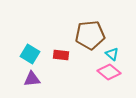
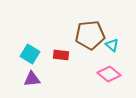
cyan triangle: moved 9 px up
pink diamond: moved 2 px down
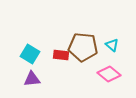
brown pentagon: moved 7 px left, 12 px down; rotated 12 degrees clockwise
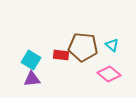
cyan square: moved 1 px right, 6 px down
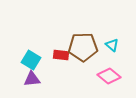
brown pentagon: rotated 8 degrees counterclockwise
pink diamond: moved 2 px down
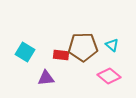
cyan square: moved 6 px left, 8 px up
purple triangle: moved 14 px right, 1 px up
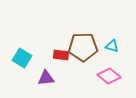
cyan triangle: moved 1 px down; rotated 24 degrees counterclockwise
cyan square: moved 3 px left, 6 px down
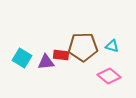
purple triangle: moved 16 px up
